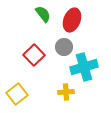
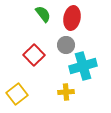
red ellipse: moved 2 px up; rotated 10 degrees counterclockwise
gray circle: moved 2 px right, 2 px up
cyan cross: moved 1 px left, 1 px up
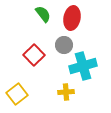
gray circle: moved 2 px left
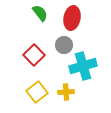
green semicircle: moved 3 px left, 1 px up
yellow square: moved 20 px right, 2 px up
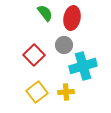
green semicircle: moved 5 px right
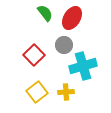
red ellipse: rotated 20 degrees clockwise
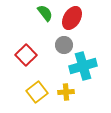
red square: moved 8 px left
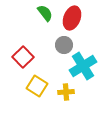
red ellipse: rotated 10 degrees counterclockwise
red square: moved 3 px left, 2 px down
cyan cross: rotated 16 degrees counterclockwise
yellow square: moved 6 px up; rotated 20 degrees counterclockwise
